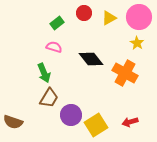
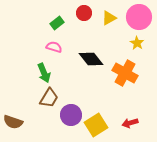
red arrow: moved 1 px down
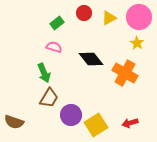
brown semicircle: moved 1 px right
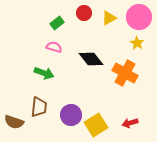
green arrow: rotated 48 degrees counterclockwise
brown trapezoid: moved 10 px left, 9 px down; rotated 25 degrees counterclockwise
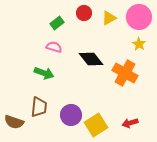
yellow star: moved 2 px right, 1 px down
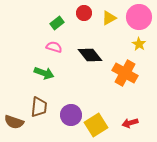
black diamond: moved 1 px left, 4 px up
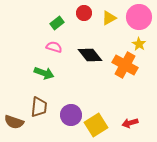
orange cross: moved 8 px up
